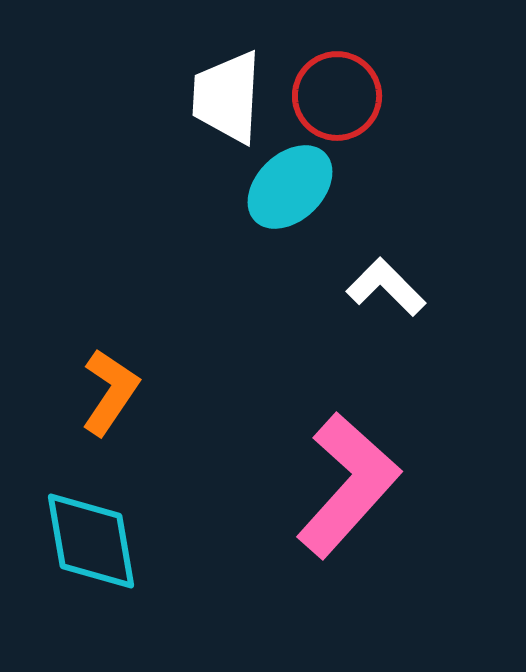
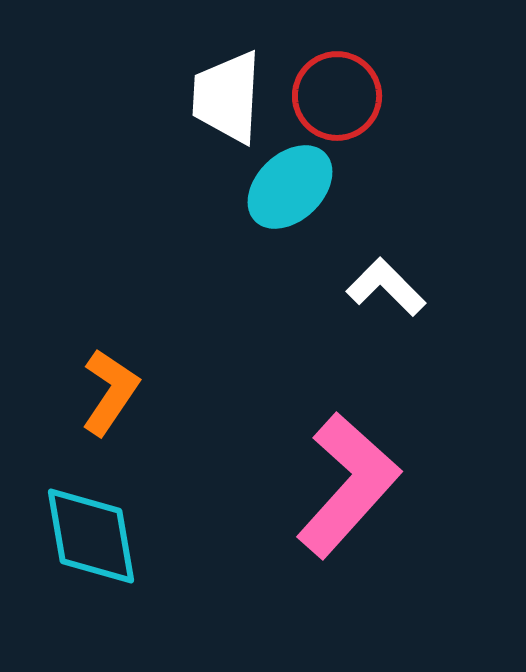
cyan diamond: moved 5 px up
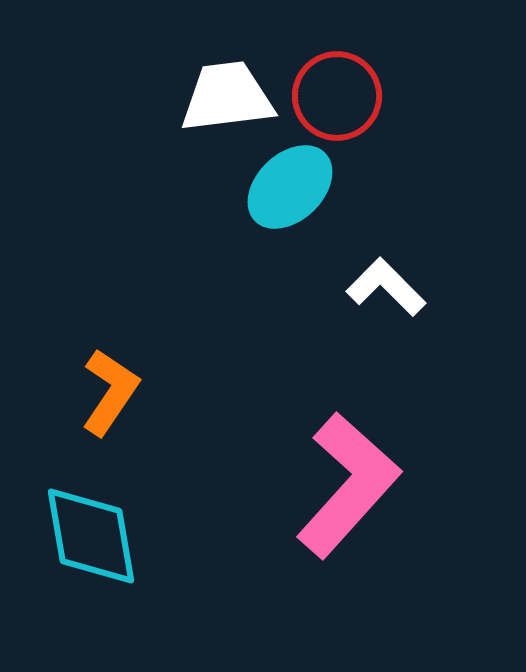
white trapezoid: rotated 80 degrees clockwise
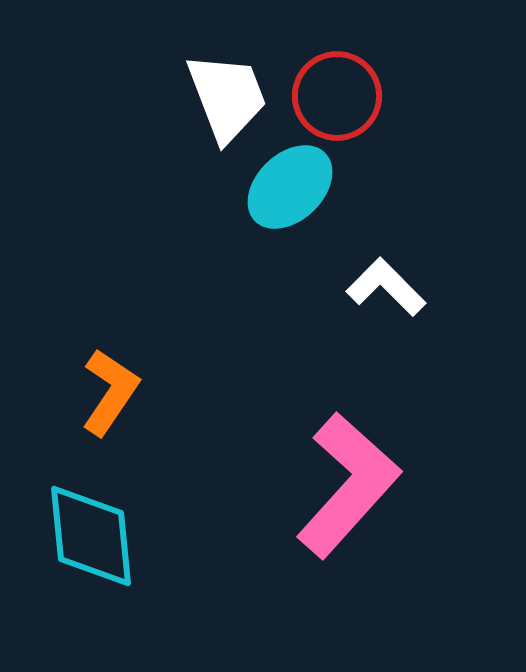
white trapezoid: rotated 76 degrees clockwise
cyan diamond: rotated 4 degrees clockwise
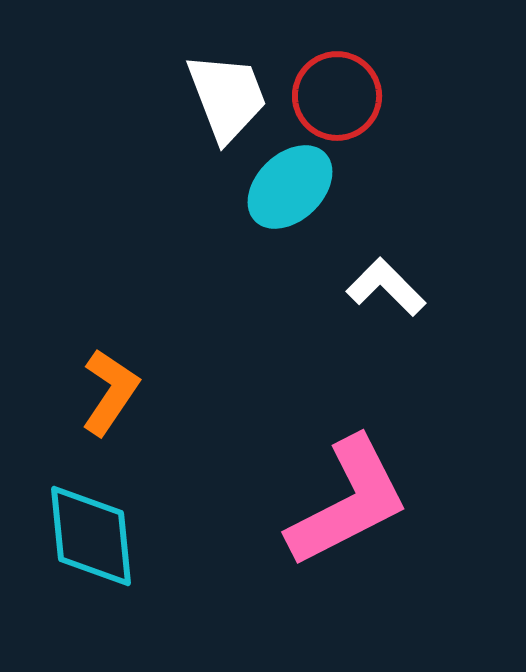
pink L-shape: moved 17 px down; rotated 21 degrees clockwise
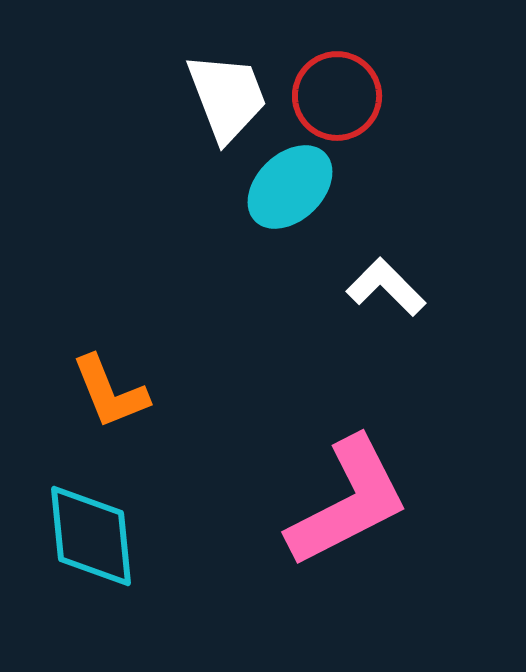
orange L-shape: rotated 124 degrees clockwise
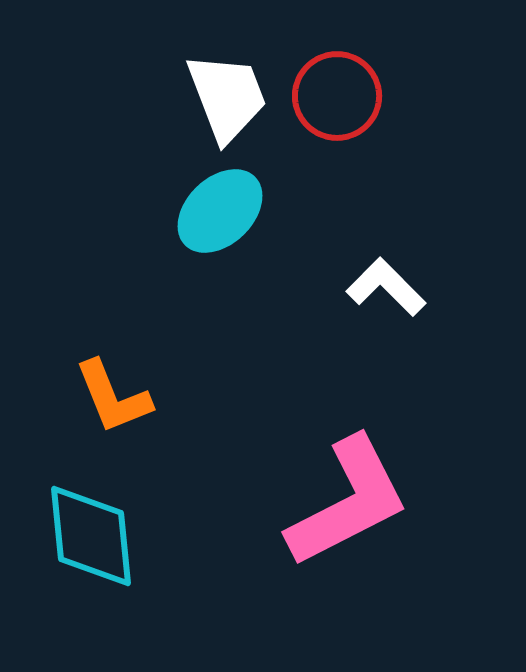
cyan ellipse: moved 70 px left, 24 px down
orange L-shape: moved 3 px right, 5 px down
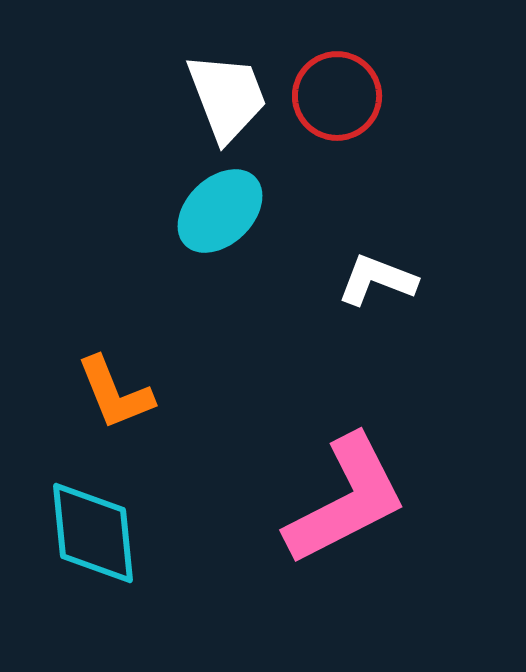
white L-shape: moved 9 px left, 7 px up; rotated 24 degrees counterclockwise
orange L-shape: moved 2 px right, 4 px up
pink L-shape: moved 2 px left, 2 px up
cyan diamond: moved 2 px right, 3 px up
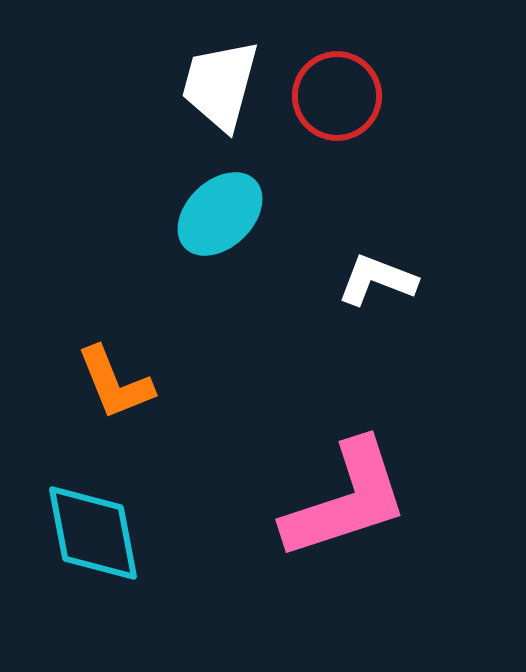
white trapezoid: moved 7 px left, 12 px up; rotated 144 degrees counterclockwise
cyan ellipse: moved 3 px down
orange L-shape: moved 10 px up
pink L-shape: rotated 9 degrees clockwise
cyan diamond: rotated 5 degrees counterclockwise
